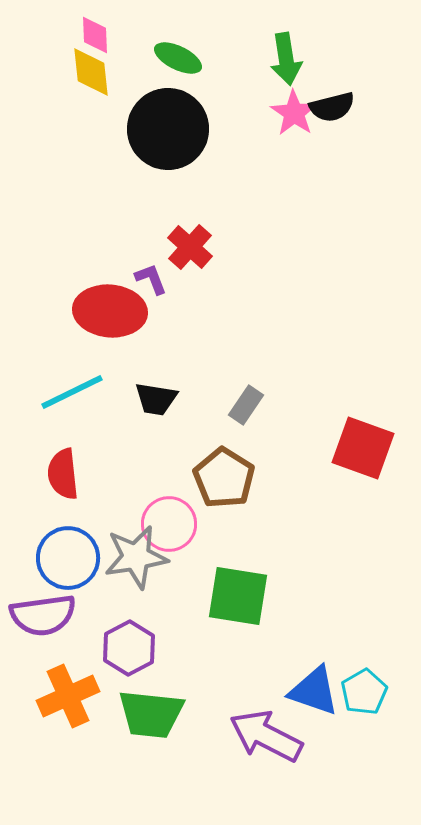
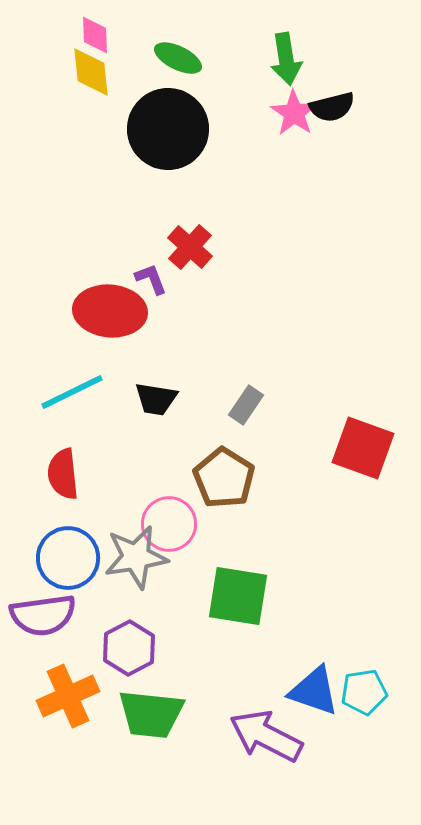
cyan pentagon: rotated 21 degrees clockwise
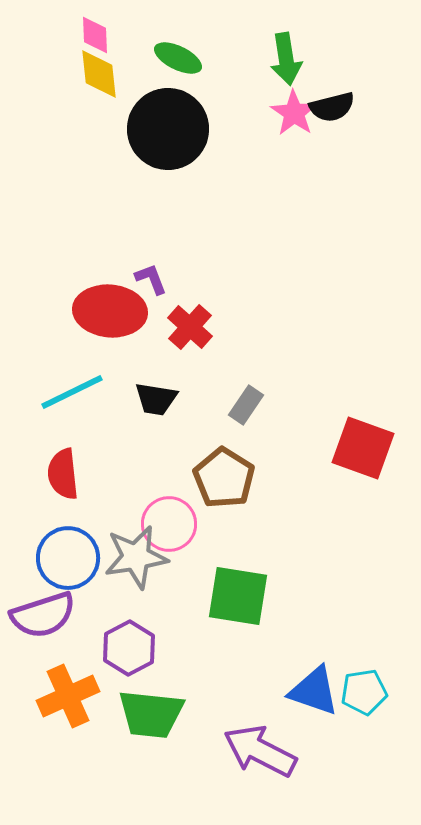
yellow diamond: moved 8 px right, 2 px down
red cross: moved 80 px down
purple semicircle: rotated 10 degrees counterclockwise
purple arrow: moved 6 px left, 15 px down
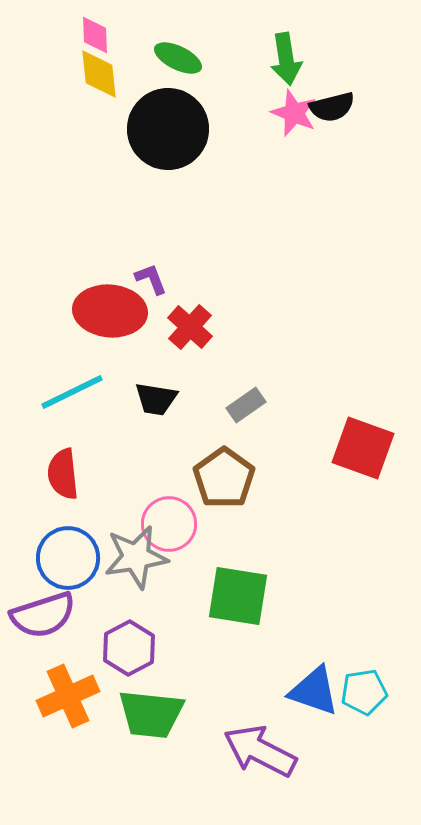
pink star: rotated 12 degrees counterclockwise
gray rectangle: rotated 21 degrees clockwise
brown pentagon: rotated 4 degrees clockwise
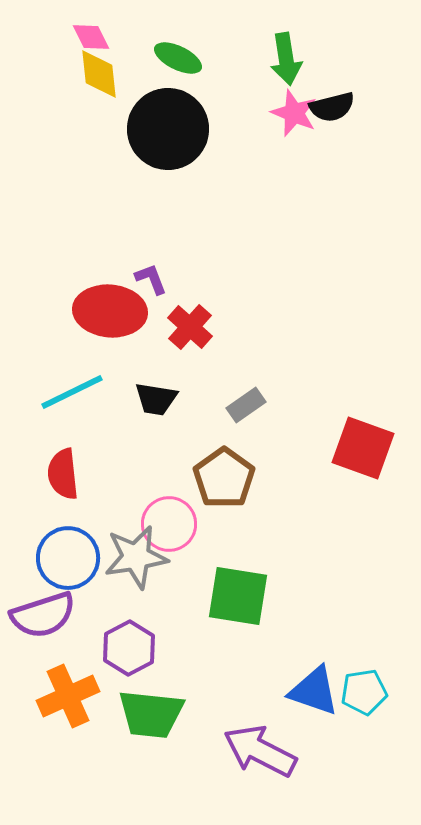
pink diamond: moved 4 px left, 2 px down; rotated 24 degrees counterclockwise
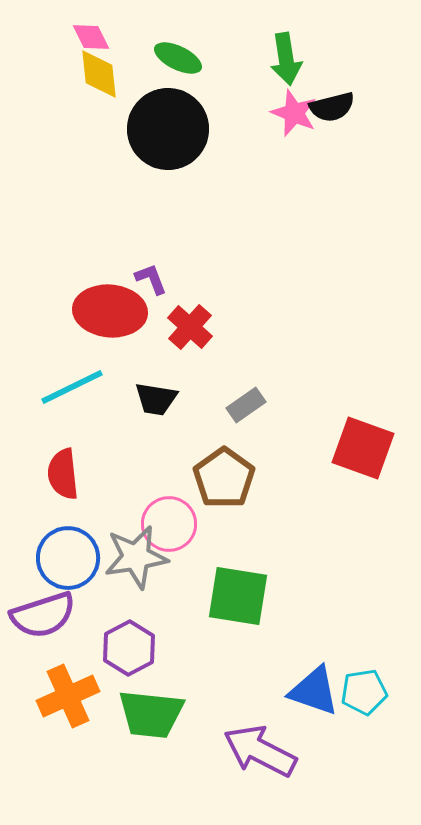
cyan line: moved 5 px up
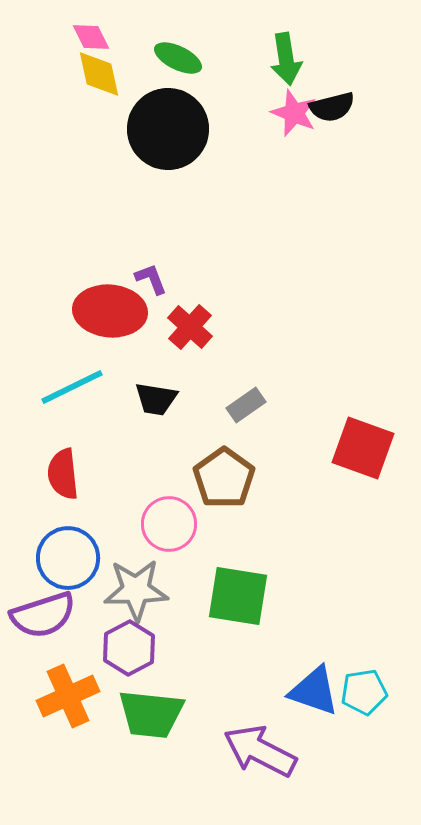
yellow diamond: rotated 6 degrees counterclockwise
gray star: moved 33 px down; rotated 8 degrees clockwise
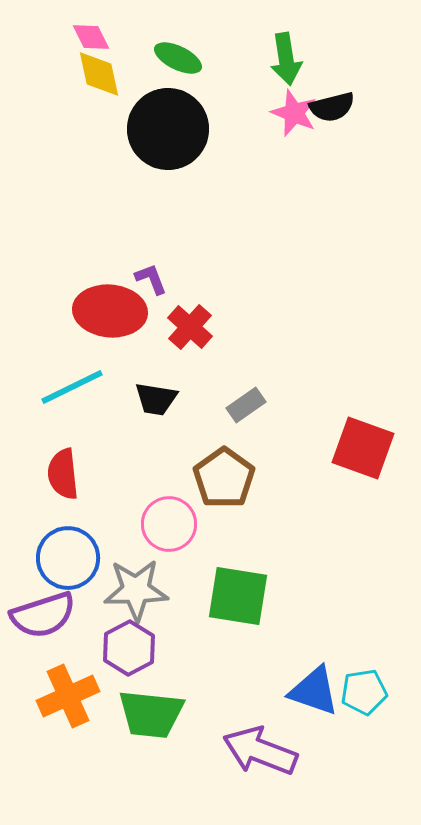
purple arrow: rotated 6 degrees counterclockwise
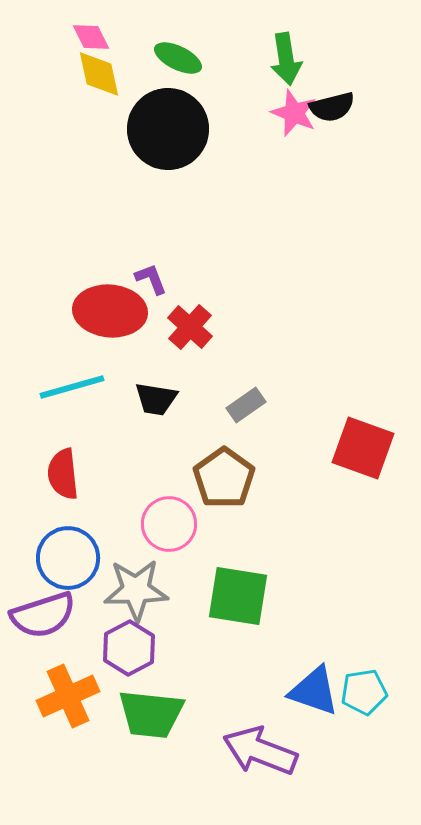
cyan line: rotated 10 degrees clockwise
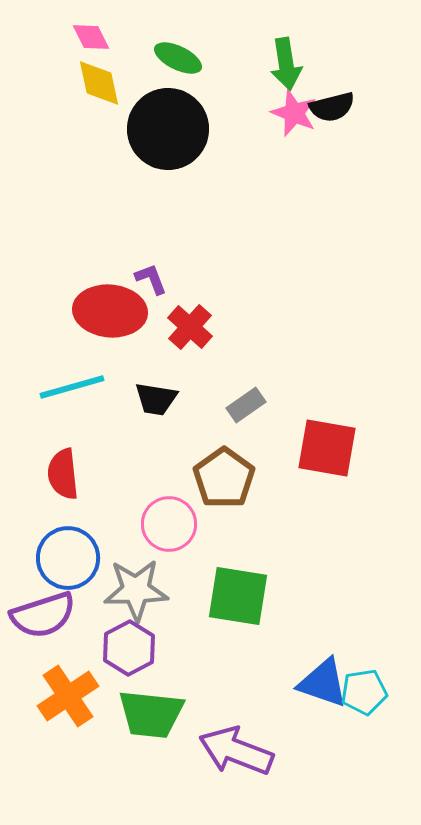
green arrow: moved 5 px down
yellow diamond: moved 9 px down
red square: moved 36 px left; rotated 10 degrees counterclockwise
blue triangle: moved 9 px right, 8 px up
orange cross: rotated 10 degrees counterclockwise
purple arrow: moved 24 px left
